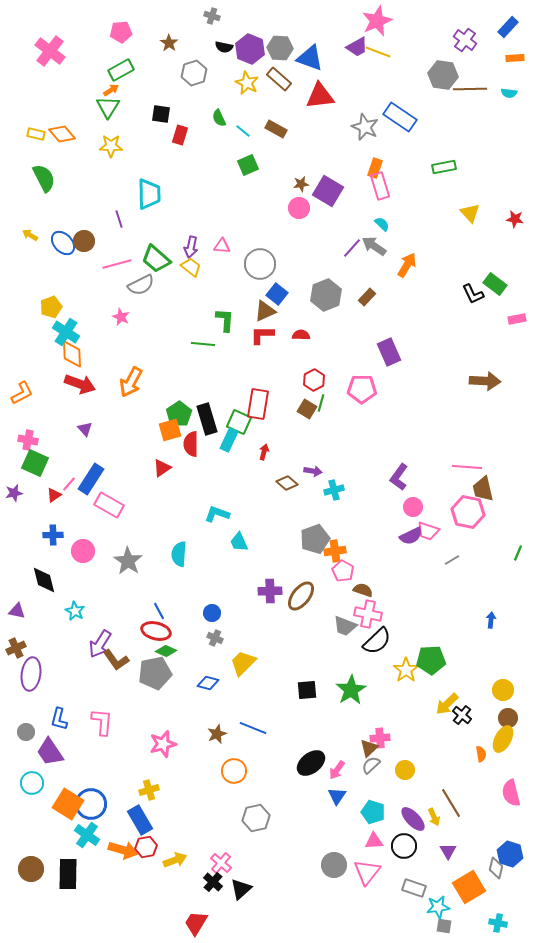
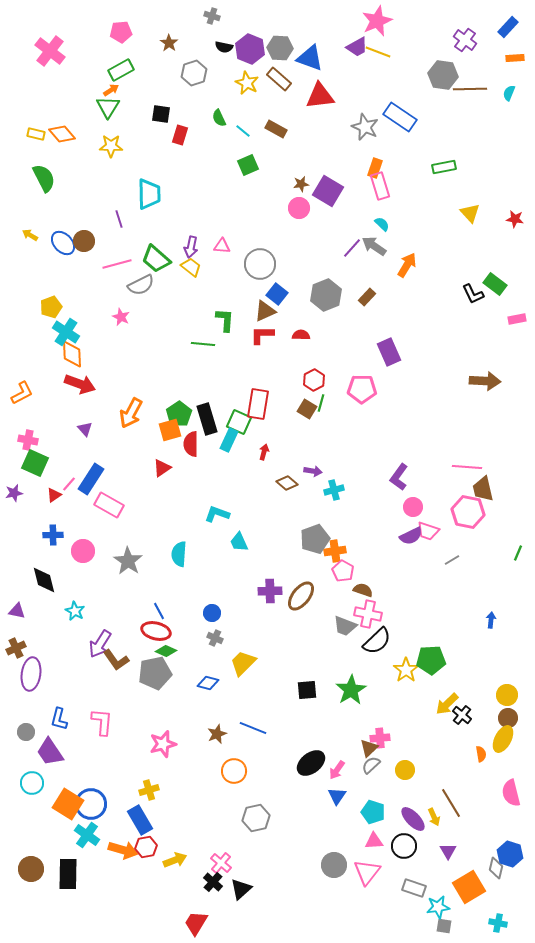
cyan semicircle at (509, 93): rotated 105 degrees clockwise
orange arrow at (131, 382): moved 31 px down
yellow circle at (503, 690): moved 4 px right, 5 px down
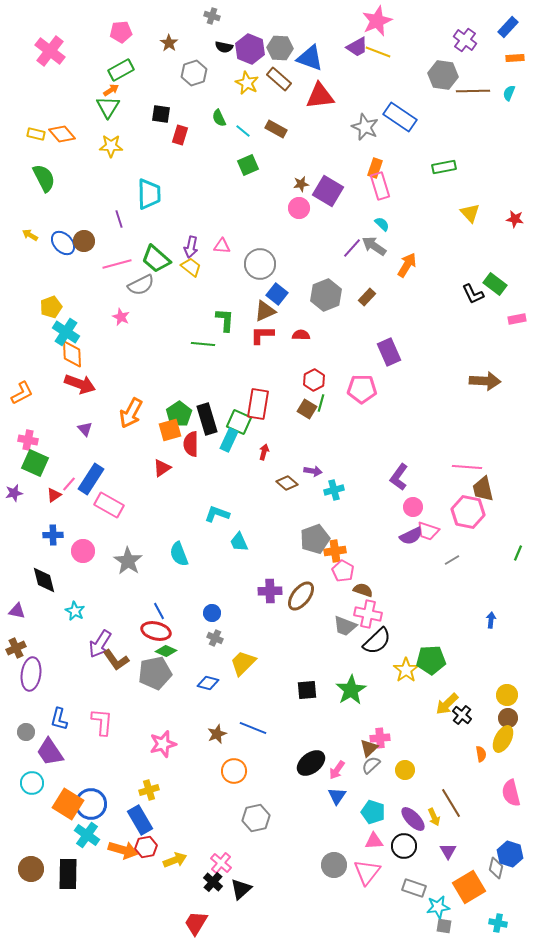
brown line at (470, 89): moved 3 px right, 2 px down
cyan semicircle at (179, 554): rotated 25 degrees counterclockwise
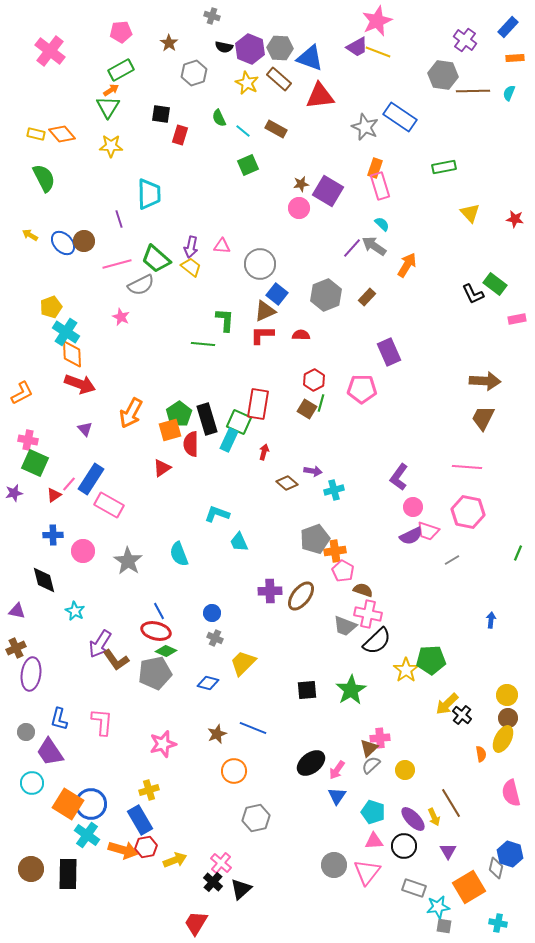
brown trapezoid at (483, 489): moved 71 px up; rotated 40 degrees clockwise
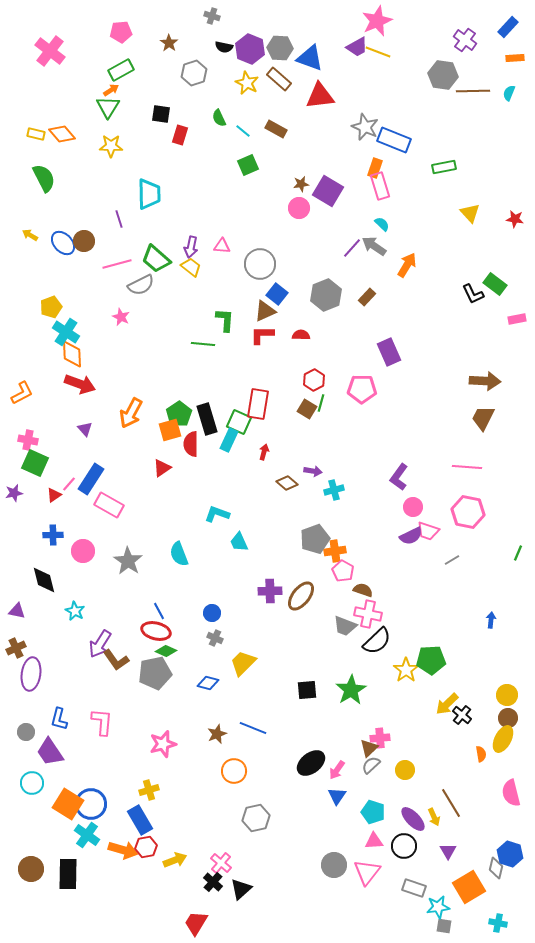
blue rectangle at (400, 117): moved 6 px left, 23 px down; rotated 12 degrees counterclockwise
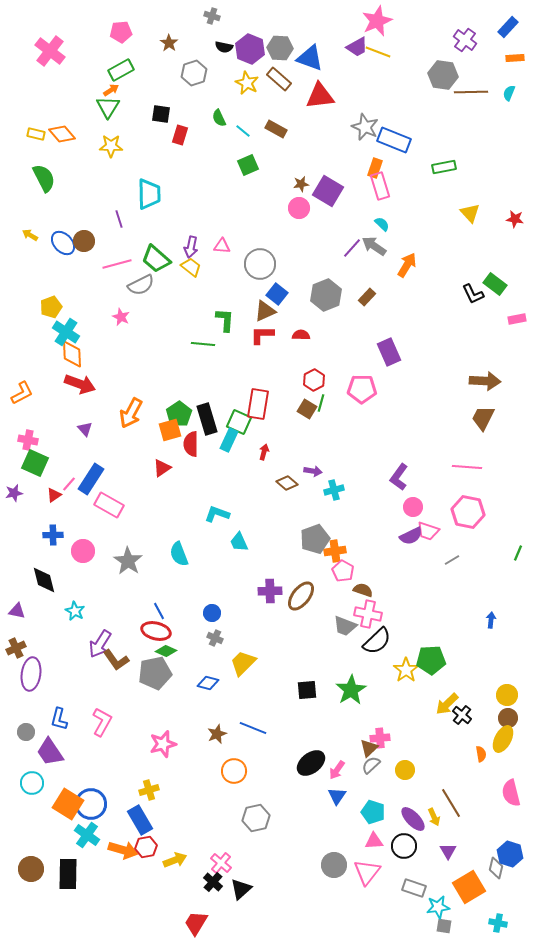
brown line at (473, 91): moved 2 px left, 1 px down
pink L-shape at (102, 722): rotated 24 degrees clockwise
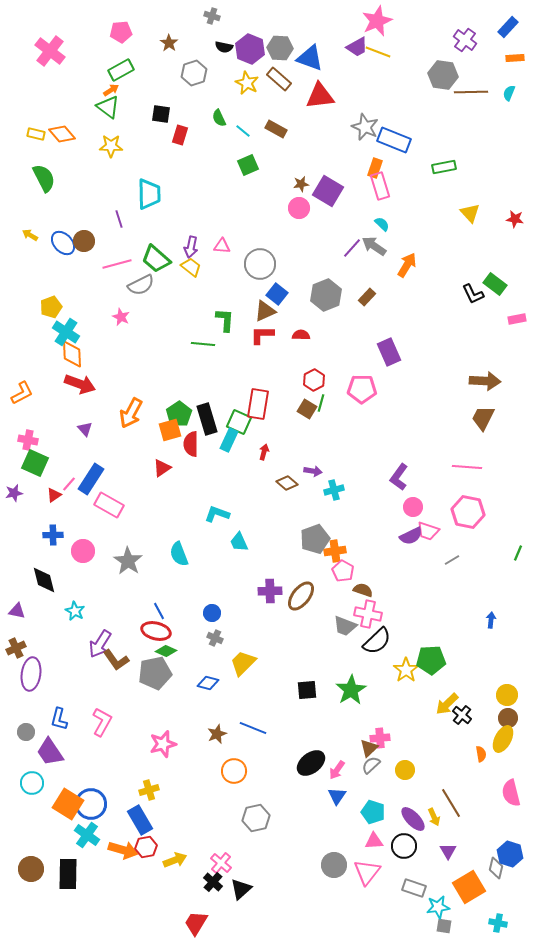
green triangle at (108, 107): rotated 25 degrees counterclockwise
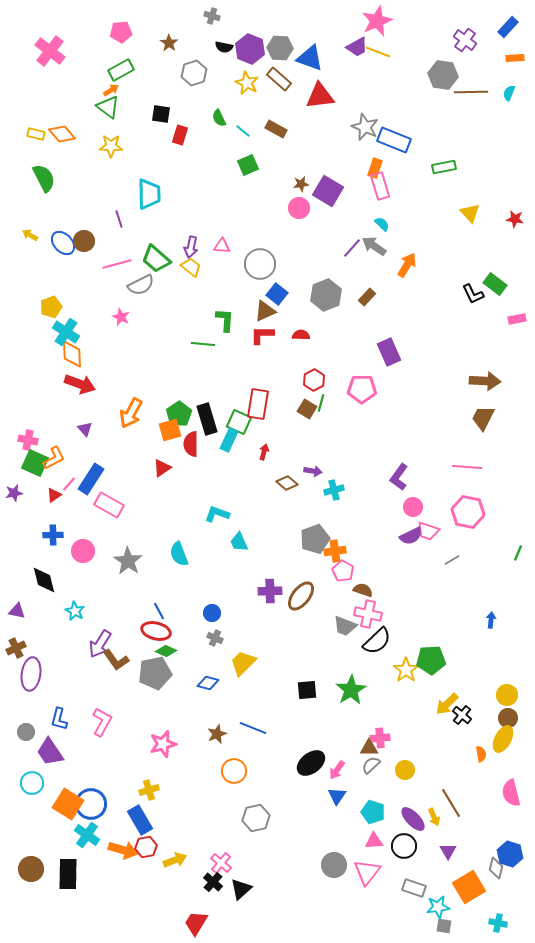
orange L-shape at (22, 393): moved 32 px right, 65 px down
brown triangle at (369, 748): rotated 42 degrees clockwise
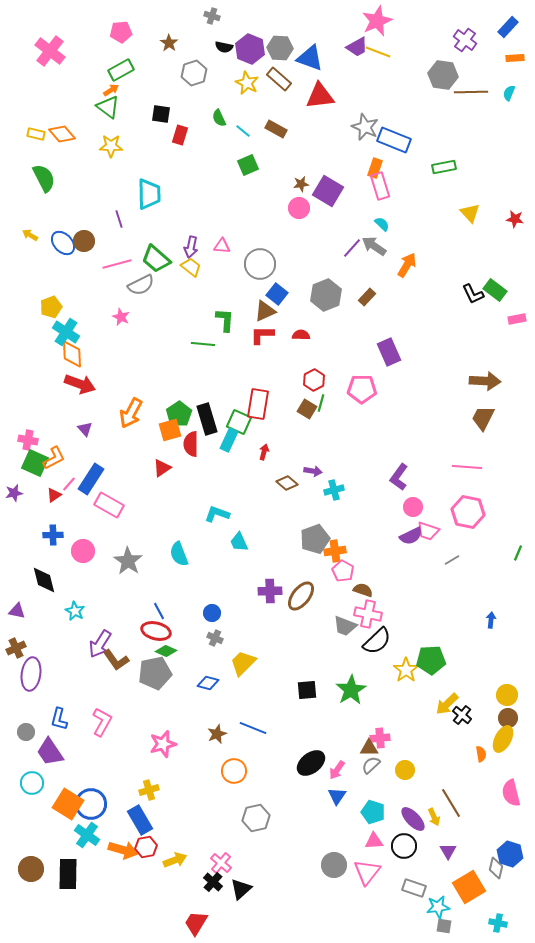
green rectangle at (495, 284): moved 6 px down
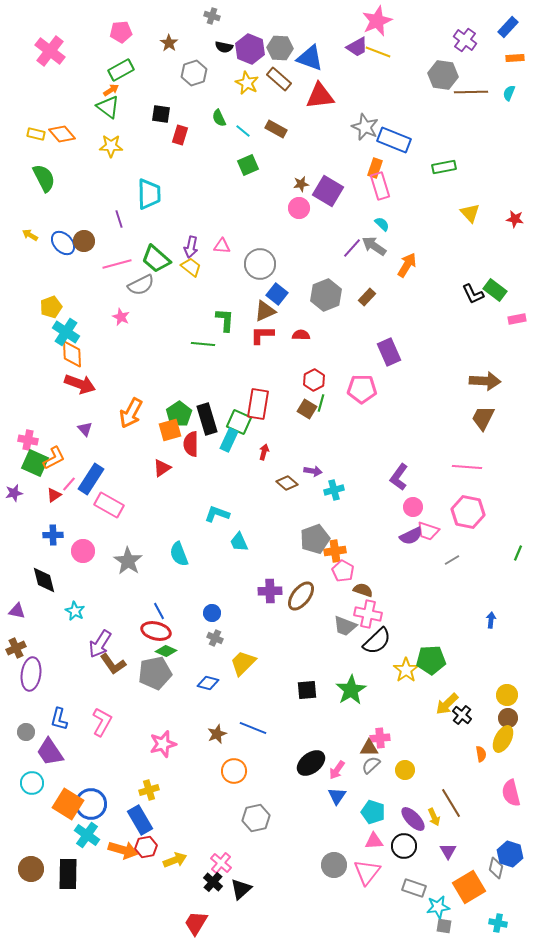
brown L-shape at (116, 660): moved 3 px left, 4 px down
